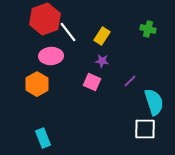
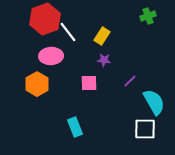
green cross: moved 13 px up; rotated 35 degrees counterclockwise
purple star: moved 2 px right, 1 px up
pink square: moved 3 px left, 1 px down; rotated 24 degrees counterclockwise
cyan semicircle: rotated 12 degrees counterclockwise
cyan rectangle: moved 32 px right, 11 px up
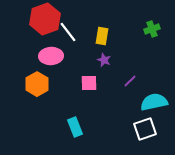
green cross: moved 4 px right, 13 px down
yellow rectangle: rotated 24 degrees counterclockwise
purple star: rotated 16 degrees clockwise
cyan semicircle: rotated 72 degrees counterclockwise
white square: rotated 20 degrees counterclockwise
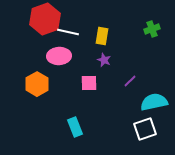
white line: rotated 40 degrees counterclockwise
pink ellipse: moved 8 px right
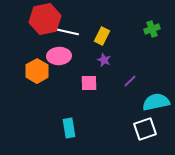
red hexagon: rotated 8 degrees clockwise
yellow rectangle: rotated 18 degrees clockwise
orange hexagon: moved 13 px up
cyan semicircle: moved 2 px right
cyan rectangle: moved 6 px left, 1 px down; rotated 12 degrees clockwise
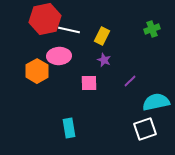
white line: moved 1 px right, 2 px up
